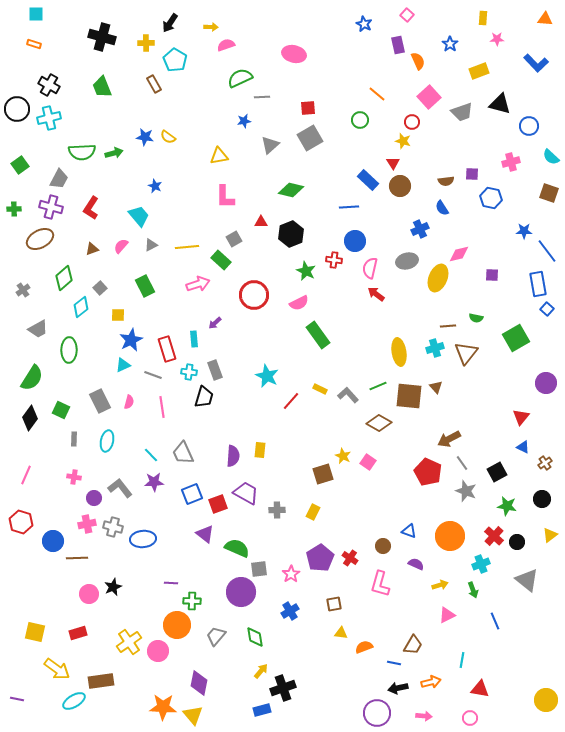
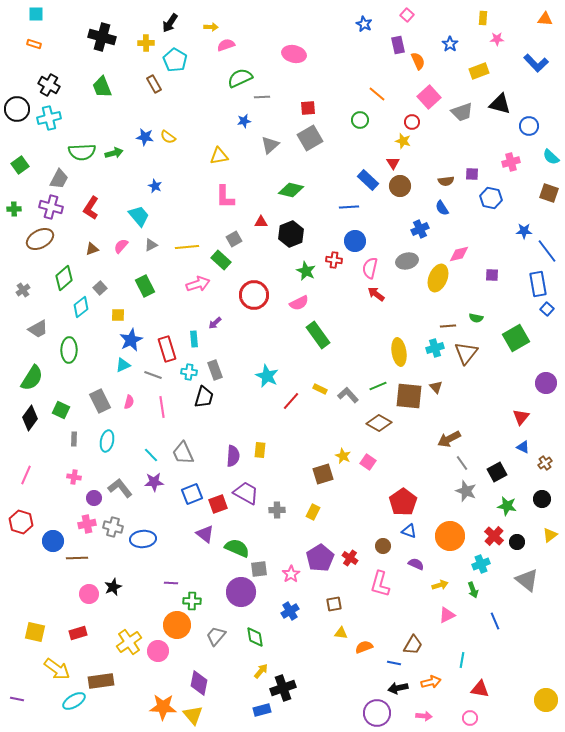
red pentagon at (428, 472): moved 25 px left, 30 px down; rotated 12 degrees clockwise
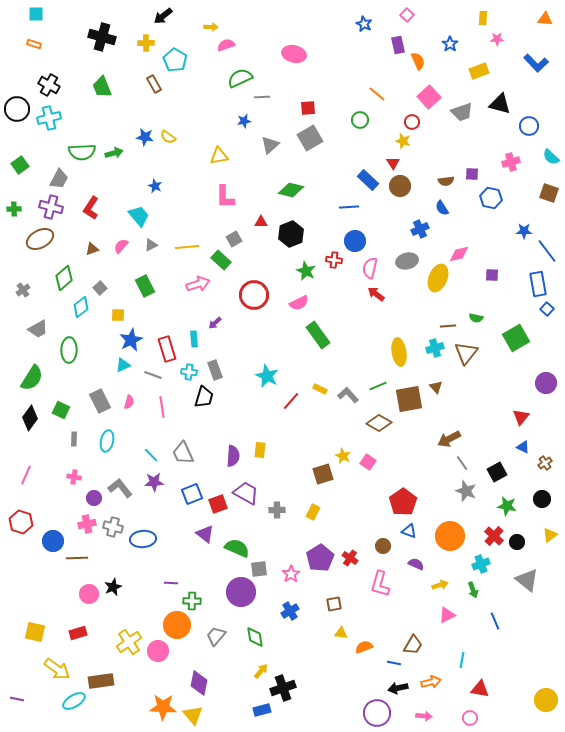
black arrow at (170, 23): moved 7 px left, 7 px up; rotated 18 degrees clockwise
brown square at (409, 396): moved 3 px down; rotated 16 degrees counterclockwise
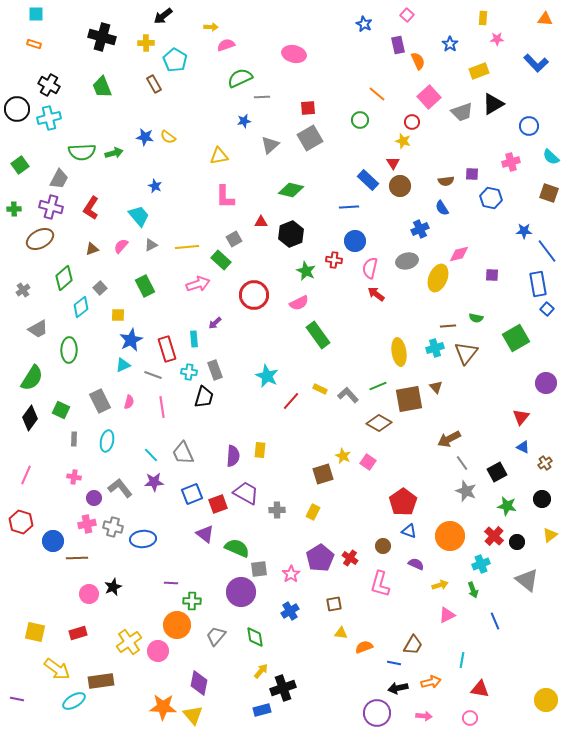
black triangle at (500, 104): moved 7 px left; rotated 45 degrees counterclockwise
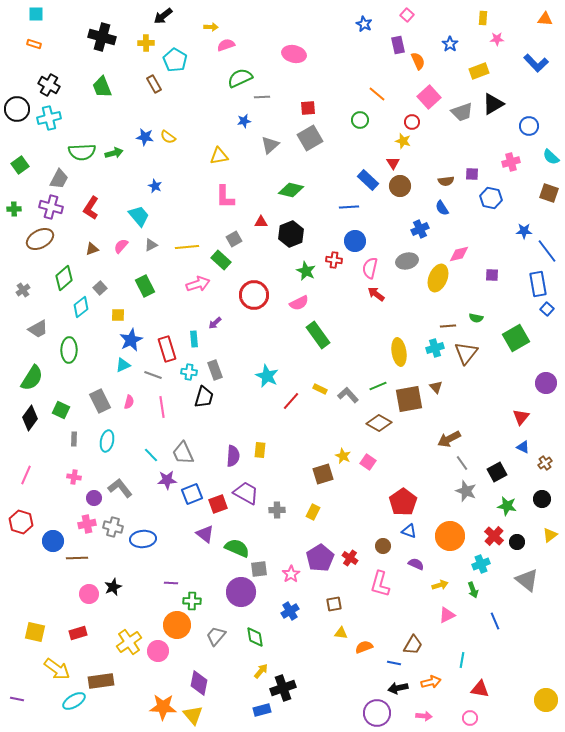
purple star at (154, 482): moved 13 px right, 2 px up
